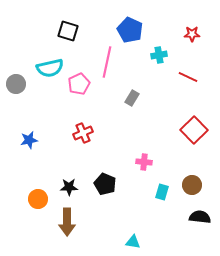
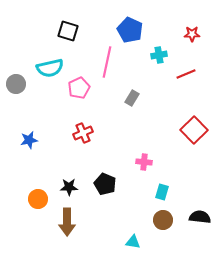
red line: moved 2 px left, 3 px up; rotated 48 degrees counterclockwise
pink pentagon: moved 4 px down
brown circle: moved 29 px left, 35 px down
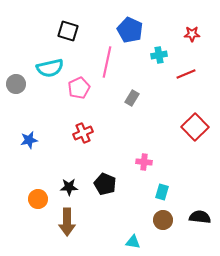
red square: moved 1 px right, 3 px up
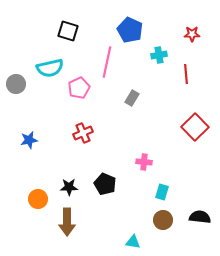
red line: rotated 72 degrees counterclockwise
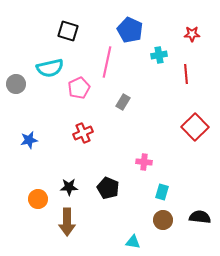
gray rectangle: moved 9 px left, 4 px down
black pentagon: moved 3 px right, 4 px down
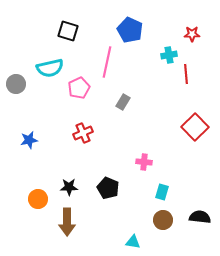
cyan cross: moved 10 px right
